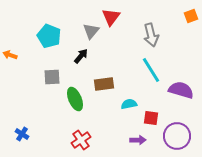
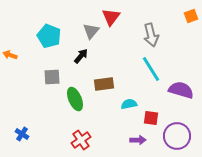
cyan line: moved 1 px up
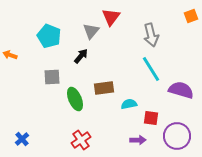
brown rectangle: moved 4 px down
blue cross: moved 5 px down; rotated 16 degrees clockwise
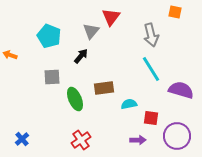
orange square: moved 16 px left, 4 px up; rotated 32 degrees clockwise
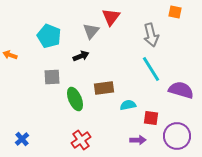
black arrow: rotated 28 degrees clockwise
cyan semicircle: moved 1 px left, 1 px down
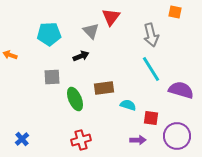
gray triangle: rotated 24 degrees counterclockwise
cyan pentagon: moved 2 px up; rotated 25 degrees counterclockwise
cyan semicircle: rotated 28 degrees clockwise
red cross: rotated 18 degrees clockwise
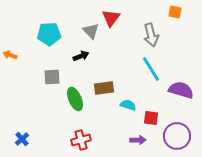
red triangle: moved 1 px down
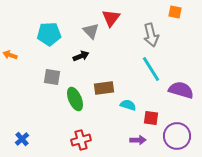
gray square: rotated 12 degrees clockwise
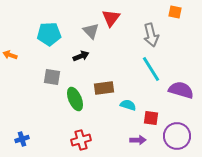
blue cross: rotated 24 degrees clockwise
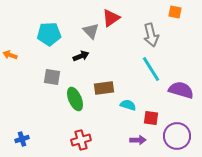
red triangle: rotated 18 degrees clockwise
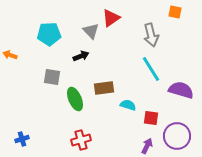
purple arrow: moved 9 px right, 6 px down; rotated 63 degrees counterclockwise
